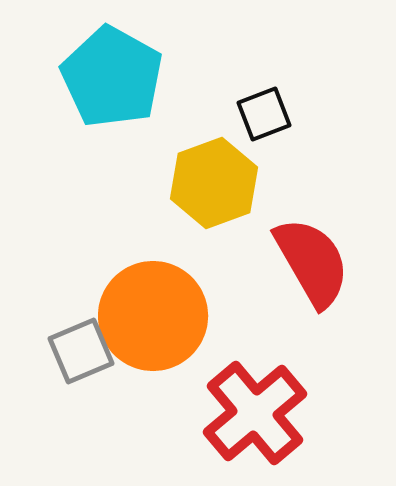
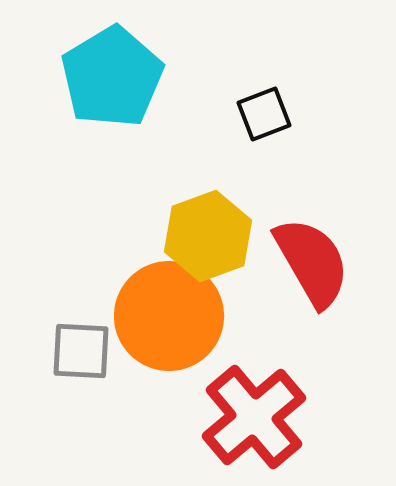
cyan pentagon: rotated 12 degrees clockwise
yellow hexagon: moved 6 px left, 53 px down
orange circle: moved 16 px right
gray square: rotated 26 degrees clockwise
red cross: moved 1 px left, 4 px down
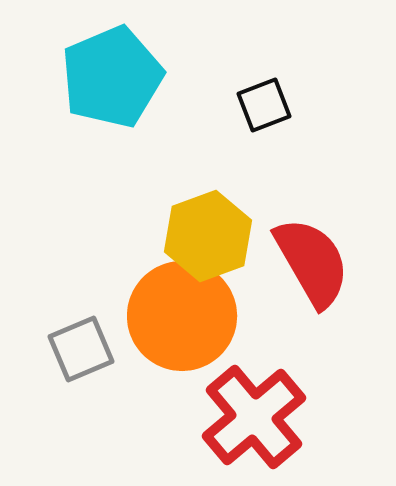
cyan pentagon: rotated 8 degrees clockwise
black square: moved 9 px up
orange circle: moved 13 px right
gray square: moved 2 px up; rotated 26 degrees counterclockwise
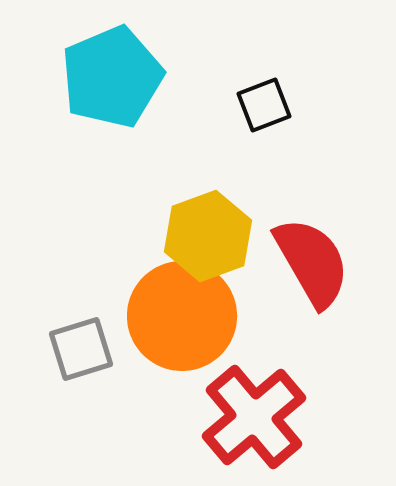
gray square: rotated 6 degrees clockwise
